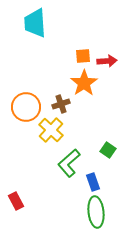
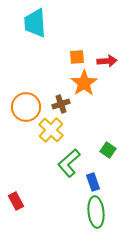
orange square: moved 6 px left, 1 px down
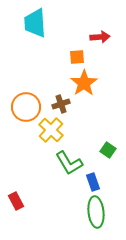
red arrow: moved 7 px left, 24 px up
green L-shape: rotated 80 degrees counterclockwise
